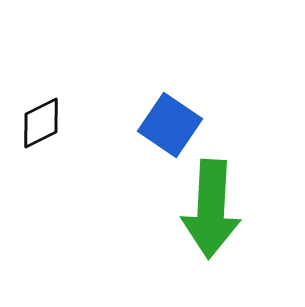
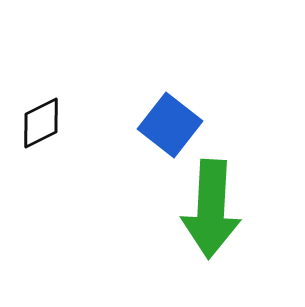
blue square: rotated 4 degrees clockwise
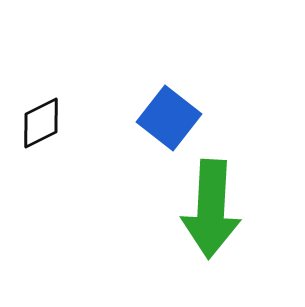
blue square: moved 1 px left, 7 px up
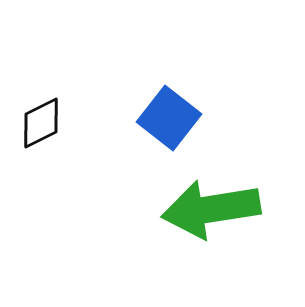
green arrow: rotated 78 degrees clockwise
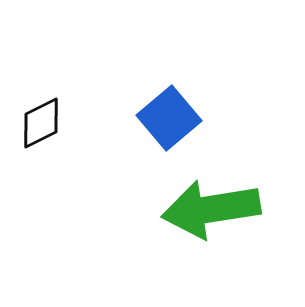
blue square: rotated 12 degrees clockwise
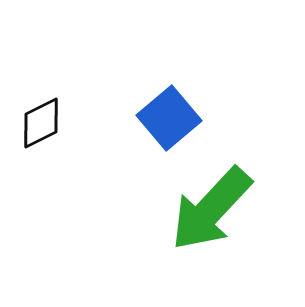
green arrow: rotated 38 degrees counterclockwise
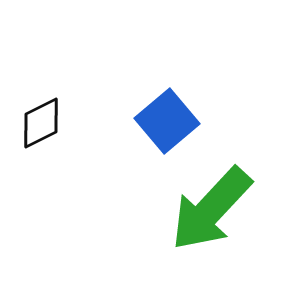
blue square: moved 2 px left, 3 px down
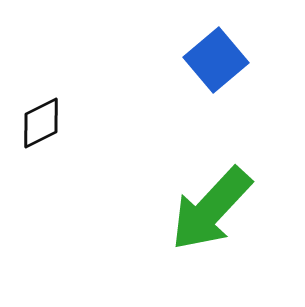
blue square: moved 49 px right, 61 px up
